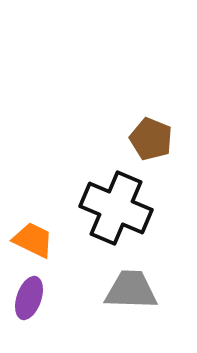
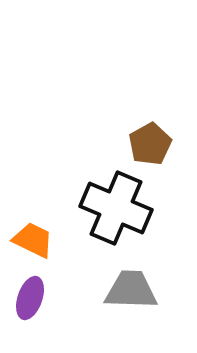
brown pentagon: moved 1 px left, 5 px down; rotated 21 degrees clockwise
purple ellipse: moved 1 px right
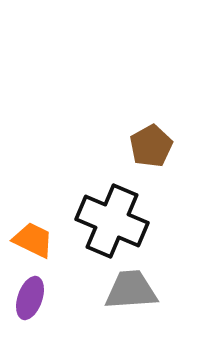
brown pentagon: moved 1 px right, 2 px down
black cross: moved 4 px left, 13 px down
gray trapezoid: rotated 6 degrees counterclockwise
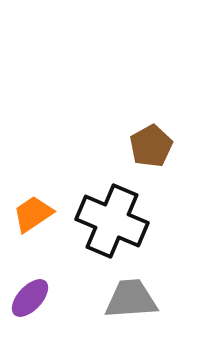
orange trapezoid: moved 26 px up; rotated 60 degrees counterclockwise
gray trapezoid: moved 9 px down
purple ellipse: rotated 24 degrees clockwise
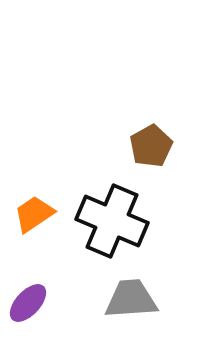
orange trapezoid: moved 1 px right
purple ellipse: moved 2 px left, 5 px down
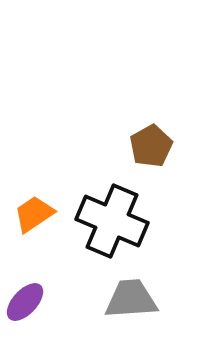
purple ellipse: moved 3 px left, 1 px up
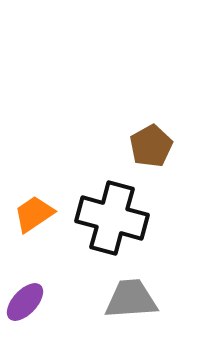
black cross: moved 3 px up; rotated 8 degrees counterclockwise
